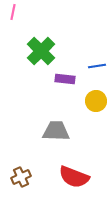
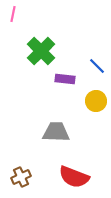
pink line: moved 2 px down
blue line: rotated 54 degrees clockwise
gray trapezoid: moved 1 px down
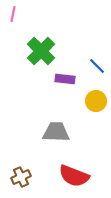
red semicircle: moved 1 px up
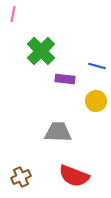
blue line: rotated 30 degrees counterclockwise
gray trapezoid: moved 2 px right
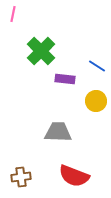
blue line: rotated 18 degrees clockwise
brown cross: rotated 18 degrees clockwise
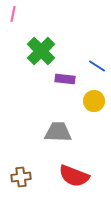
yellow circle: moved 2 px left
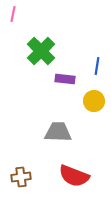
blue line: rotated 66 degrees clockwise
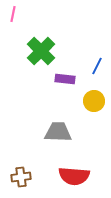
blue line: rotated 18 degrees clockwise
red semicircle: rotated 16 degrees counterclockwise
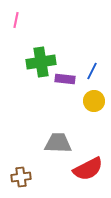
pink line: moved 3 px right, 6 px down
green cross: moved 11 px down; rotated 36 degrees clockwise
blue line: moved 5 px left, 5 px down
gray trapezoid: moved 11 px down
red semicircle: moved 14 px right, 7 px up; rotated 32 degrees counterclockwise
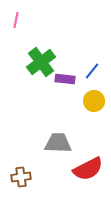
green cross: rotated 28 degrees counterclockwise
blue line: rotated 12 degrees clockwise
